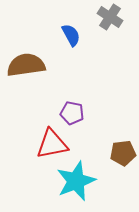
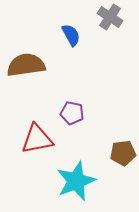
red triangle: moved 15 px left, 5 px up
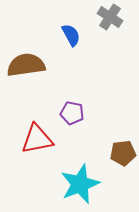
cyan star: moved 4 px right, 3 px down
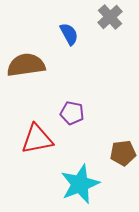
gray cross: rotated 15 degrees clockwise
blue semicircle: moved 2 px left, 1 px up
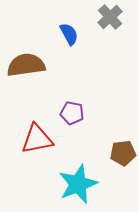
cyan star: moved 2 px left
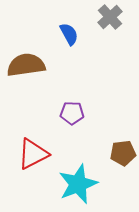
purple pentagon: rotated 10 degrees counterclockwise
red triangle: moved 4 px left, 15 px down; rotated 16 degrees counterclockwise
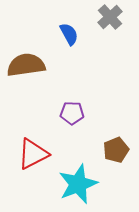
brown pentagon: moved 7 px left, 3 px up; rotated 15 degrees counterclockwise
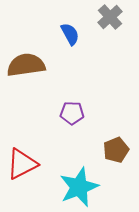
blue semicircle: moved 1 px right
red triangle: moved 11 px left, 10 px down
cyan star: moved 1 px right, 3 px down
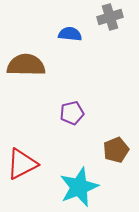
gray cross: rotated 25 degrees clockwise
blue semicircle: rotated 55 degrees counterclockwise
brown semicircle: rotated 9 degrees clockwise
purple pentagon: rotated 15 degrees counterclockwise
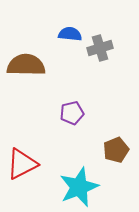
gray cross: moved 10 px left, 31 px down
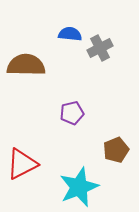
gray cross: rotated 10 degrees counterclockwise
